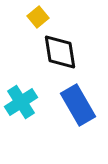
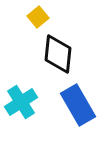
black diamond: moved 2 px left, 2 px down; rotated 15 degrees clockwise
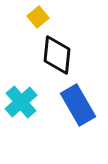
black diamond: moved 1 px left, 1 px down
cyan cross: rotated 8 degrees counterclockwise
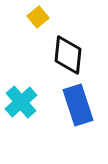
black diamond: moved 11 px right
blue rectangle: rotated 12 degrees clockwise
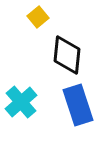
black diamond: moved 1 px left
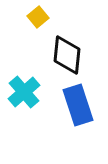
cyan cross: moved 3 px right, 10 px up
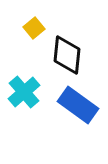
yellow square: moved 4 px left, 11 px down
blue rectangle: rotated 36 degrees counterclockwise
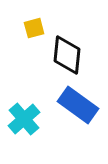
yellow square: rotated 25 degrees clockwise
cyan cross: moved 27 px down
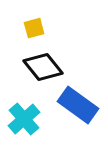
black diamond: moved 24 px left, 12 px down; rotated 45 degrees counterclockwise
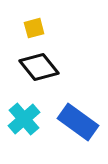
black diamond: moved 4 px left
blue rectangle: moved 17 px down
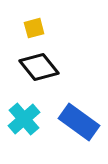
blue rectangle: moved 1 px right
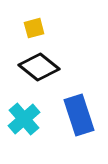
black diamond: rotated 12 degrees counterclockwise
blue rectangle: moved 7 px up; rotated 36 degrees clockwise
